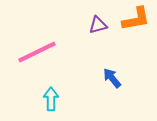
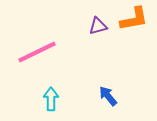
orange L-shape: moved 2 px left
purple triangle: moved 1 px down
blue arrow: moved 4 px left, 18 px down
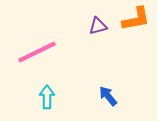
orange L-shape: moved 2 px right
cyan arrow: moved 4 px left, 2 px up
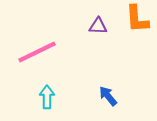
orange L-shape: moved 1 px right; rotated 96 degrees clockwise
purple triangle: rotated 18 degrees clockwise
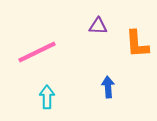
orange L-shape: moved 25 px down
blue arrow: moved 9 px up; rotated 35 degrees clockwise
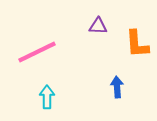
blue arrow: moved 9 px right
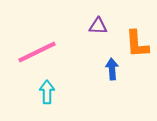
blue arrow: moved 5 px left, 18 px up
cyan arrow: moved 5 px up
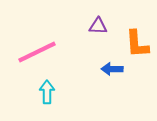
blue arrow: rotated 85 degrees counterclockwise
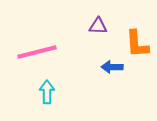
pink line: rotated 12 degrees clockwise
blue arrow: moved 2 px up
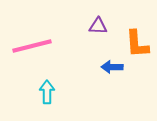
pink line: moved 5 px left, 6 px up
